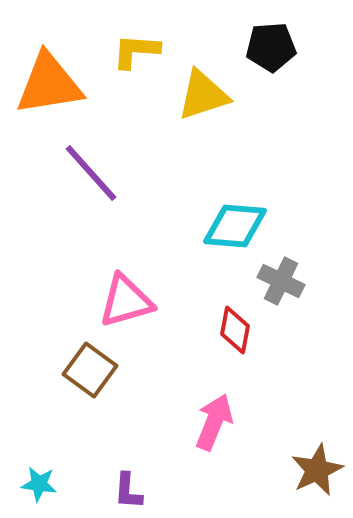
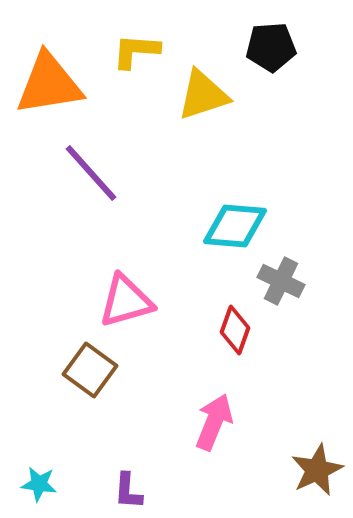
red diamond: rotated 9 degrees clockwise
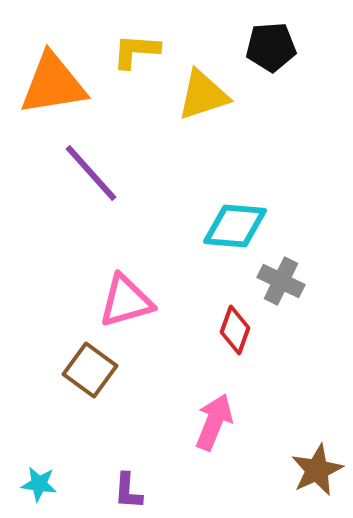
orange triangle: moved 4 px right
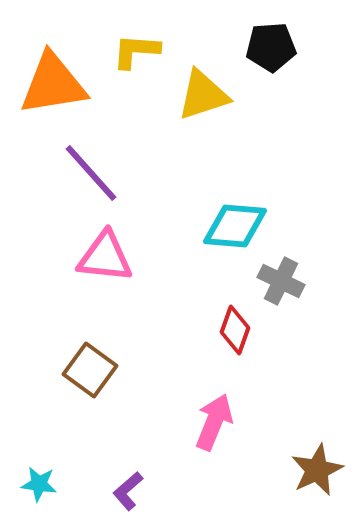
pink triangle: moved 21 px left, 44 px up; rotated 22 degrees clockwise
purple L-shape: rotated 45 degrees clockwise
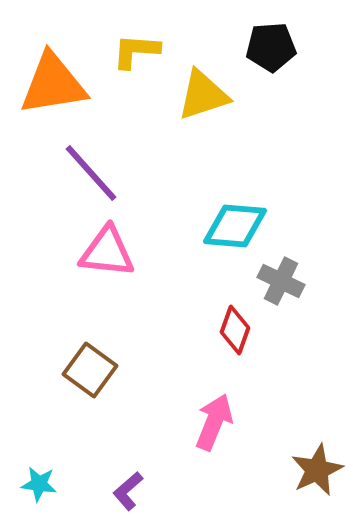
pink triangle: moved 2 px right, 5 px up
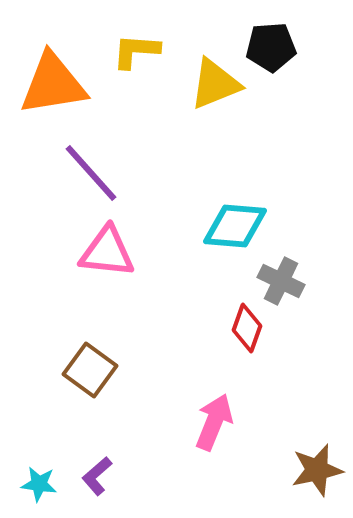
yellow triangle: moved 12 px right, 11 px up; rotated 4 degrees counterclockwise
red diamond: moved 12 px right, 2 px up
brown star: rotated 12 degrees clockwise
purple L-shape: moved 31 px left, 15 px up
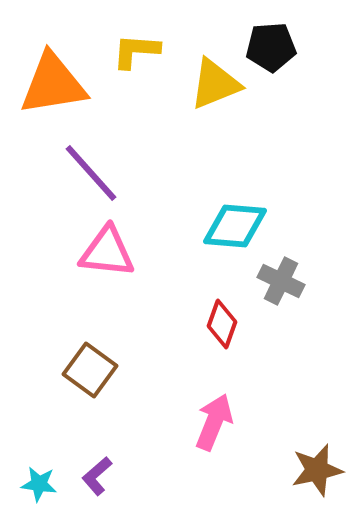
red diamond: moved 25 px left, 4 px up
